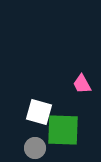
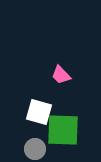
pink trapezoid: moved 21 px left, 9 px up; rotated 15 degrees counterclockwise
gray circle: moved 1 px down
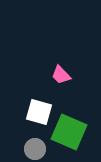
green square: moved 6 px right, 2 px down; rotated 21 degrees clockwise
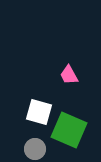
pink trapezoid: moved 8 px right; rotated 15 degrees clockwise
green square: moved 2 px up
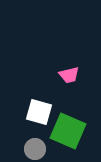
pink trapezoid: rotated 75 degrees counterclockwise
green square: moved 1 px left, 1 px down
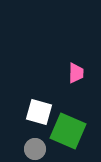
pink trapezoid: moved 7 px right, 2 px up; rotated 75 degrees counterclockwise
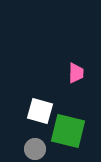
white square: moved 1 px right, 1 px up
green square: rotated 9 degrees counterclockwise
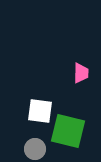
pink trapezoid: moved 5 px right
white square: rotated 8 degrees counterclockwise
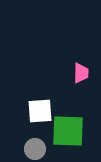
white square: rotated 12 degrees counterclockwise
green square: rotated 12 degrees counterclockwise
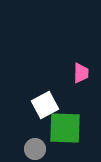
white square: moved 5 px right, 6 px up; rotated 24 degrees counterclockwise
green square: moved 3 px left, 3 px up
